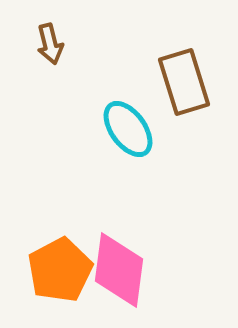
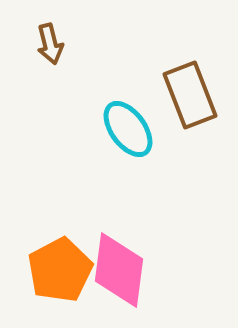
brown rectangle: moved 6 px right, 13 px down; rotated 4 degrees counterclockwise
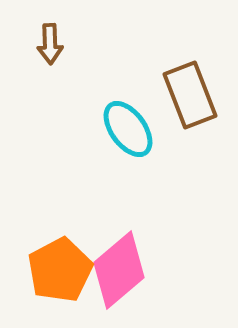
brown arrow: rotated 12 degrees clockwise
pink diamond: rotated 42 degrees clockwise
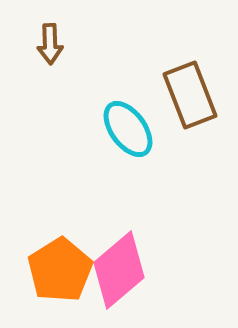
orange pentagon: rotated 4 degrees counterclockwise
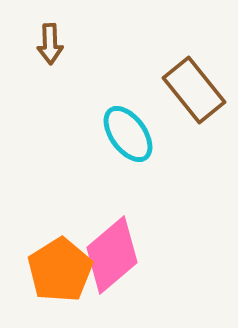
brown rectangle: moved 4 px right, 5 px up; rotated 18 degrees counterclockwise
cyan ellipse: moved 5 px down
pink diamond: moved 7 px left, 15 px up
